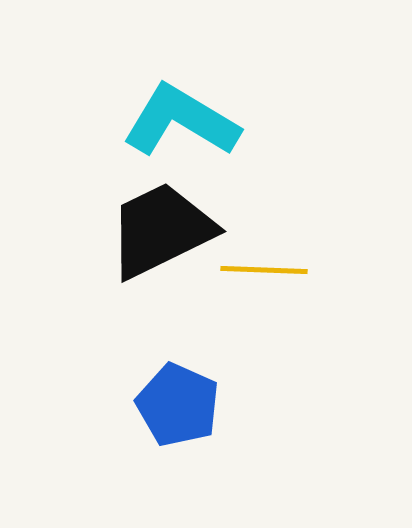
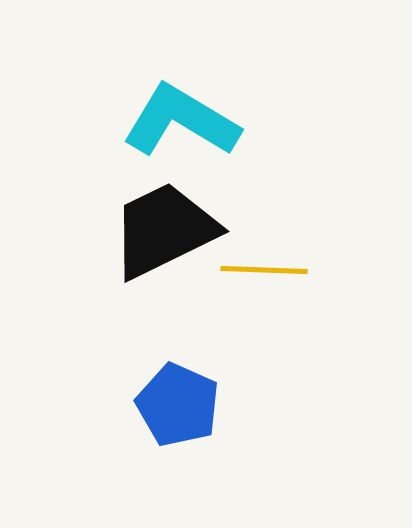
black trapezoid: moved 3 px right
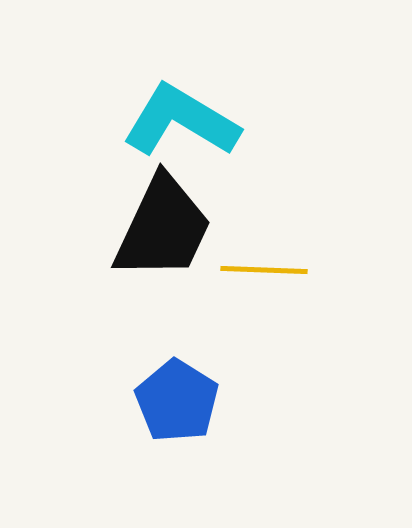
black trapezoid: moved 1 px left, 2 px up; rotated 141 degrees clockwise
blue pentagon: moved 1 px left, 4 px up; rotated 8 degrees clockwise
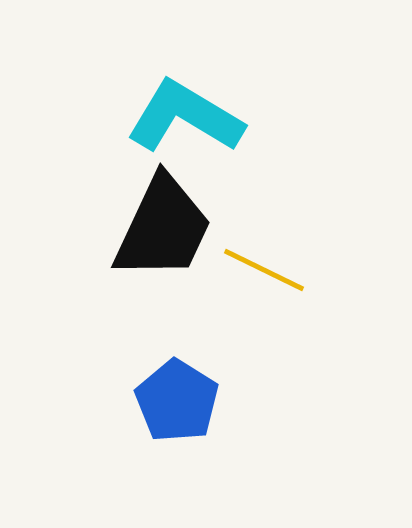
cyan L-shape: moved 4 px right, 4 px up
yellow line: rotated 24 degrees clockwise
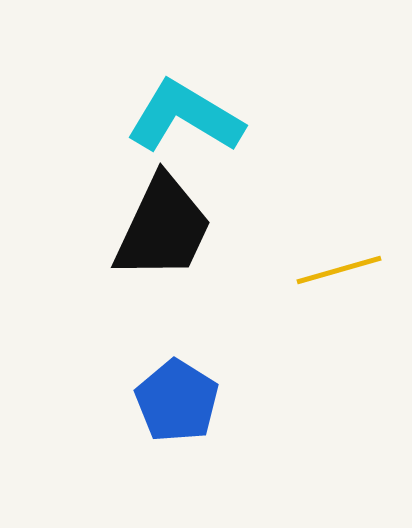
yellow line: moved 75 px right; rotated 42 degrees counterclockwise
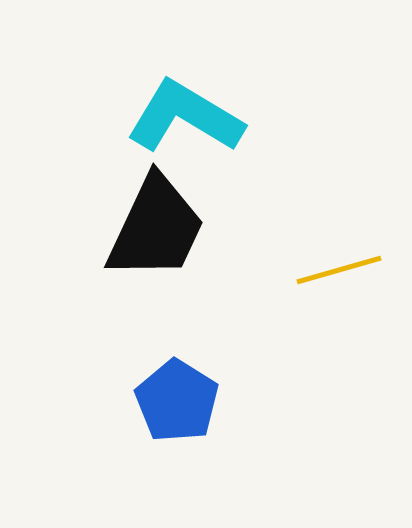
black trapezoid: moved 7 px left
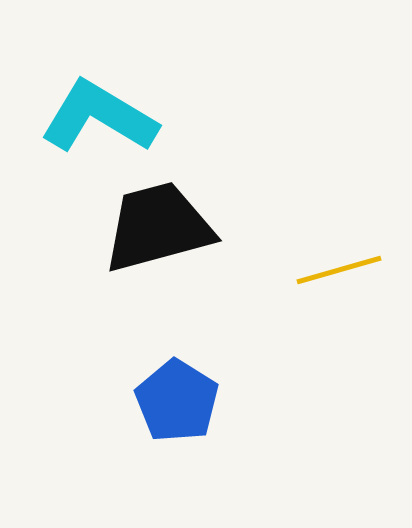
cyan L-shape: moved 86 px left
black trapezoid: moved 2 px right, 1 px up; rotated 130 degrees counterclockwise
